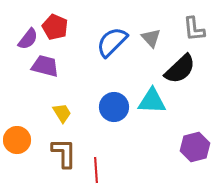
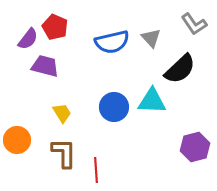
gray L-shape: moved 5 px up; rotated 28 degrees counterclockwise
blue semicircle: rotated 148 degrees counterclockwise
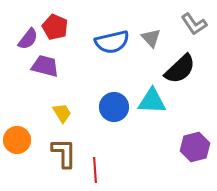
red line: moved 1 px left
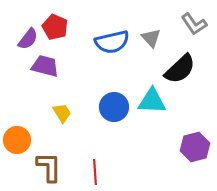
brown L-shape: moved 15 px left, 14 px down
red line: moved 2 px down
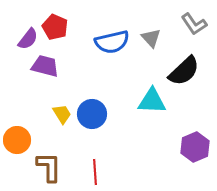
black semicircle: moved 4 px right, 2 px down
blue circle: moved 22 px left, 7 px down
yellow trapezoid: moved 1 px down
purple hexagon: rotated 8 degrees counterclockwise
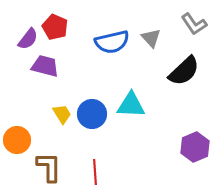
cyan triangle: moved 21 px left, 4 px down
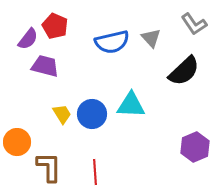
red pentagon: moved 1 px up
orange circle: moved 2 px down
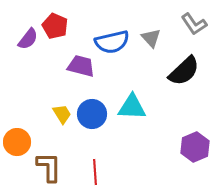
purple trapezoid: moved 36 px right
cyan triangle: moved 1 px right, 2 px down
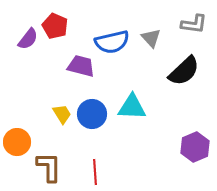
gray L-shape: rotated 48 degrees counterclockwise
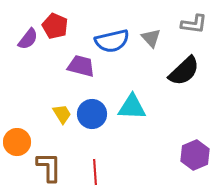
blue semicircle: moved 1 px up
purple hexagon: moved 8 px down
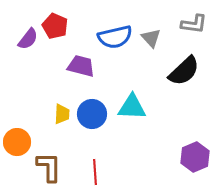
blue semicircle: moved 3 px right, 4 px up
yellow trapezoid: rotated 35 degrees clockwise
purple hexagon: moved 2 px down
